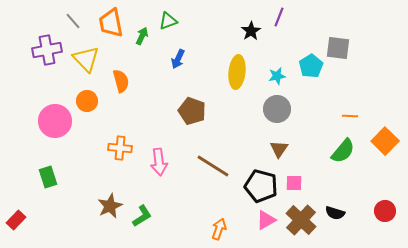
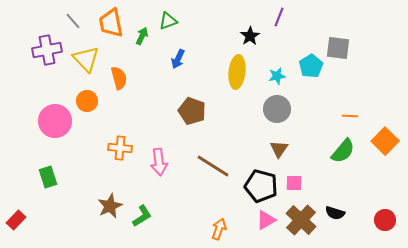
black star: moved 1 px left, 5 px down
orange semicircle: moved 2 px left, 3 px up
red circle: moved 9 px down
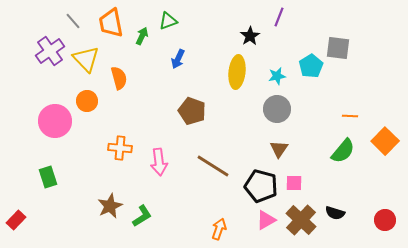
purple cross: moved 3 px right, 1 px down; rotated 24 degrees counterclockwise
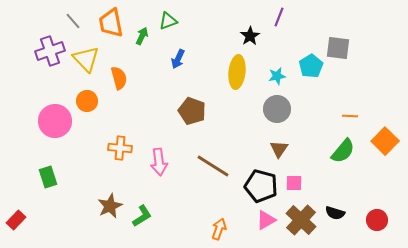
purple cross: rotated 16 degrees clockwise
red circle: moved 8 px left
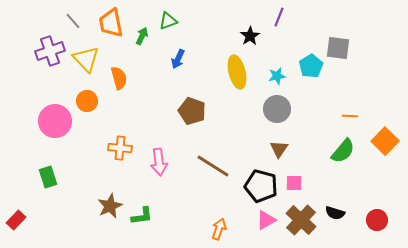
yellow ellipse: rotated 20 degrees counterclockwise
green L-shape: rotated 25 degrees clockwise
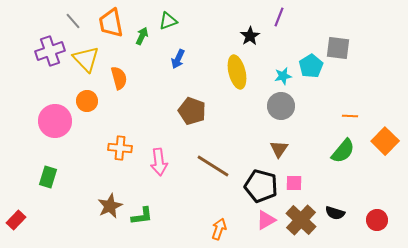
cyan star: moved 6 px right
gray circle: moved 4 px right, 3 px up
green rectangle: rotated 35 degrees clockwise
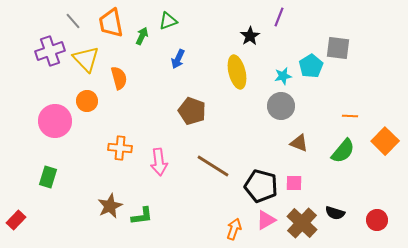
brown triangle: moved 20 px right, 6 px up; rotated 42 degrees counterclockwise
brown cross: moved 1 px right, 3 px down
orange arrow: moved 15 px right
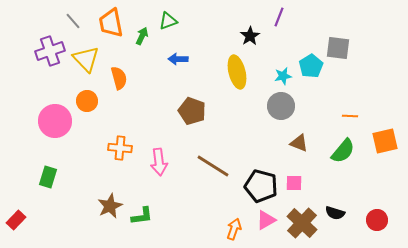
blue arrow: rotated 66 degrees clockwise
orange square: rotated 32 degrees clockwise
